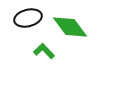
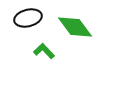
green diamond: moved 5 px right
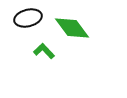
green diamond: moved 3 px left, 1 px down
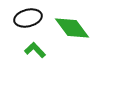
green L-shape: moved 9 px left, 1 px up
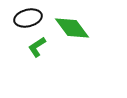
green L-shape: moved 2 px right, 3 px up; rotated 80 degrees counterclockwise
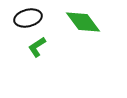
green diamond: moved 11 px right, 6 px up
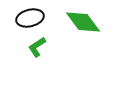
black ellipse: moved 2 px right
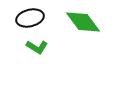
green L-shape: rotated 115 degrees counterclockwise
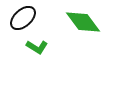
black ellipse: moved 7 px left; rotated 28 degrees counterclockwise
